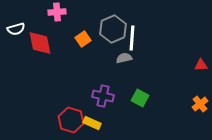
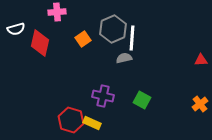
red diamond: rotated 24 degrees clockwise
red triangle: moved 5 px up
green square: moved 2 px right, 2 px down
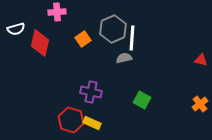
red triangle: rotated 16 degrees clockwise
purple cross: moved 12 px left, 4 px up
